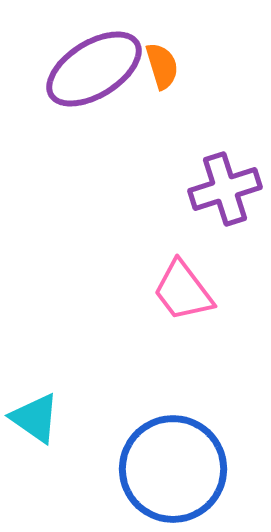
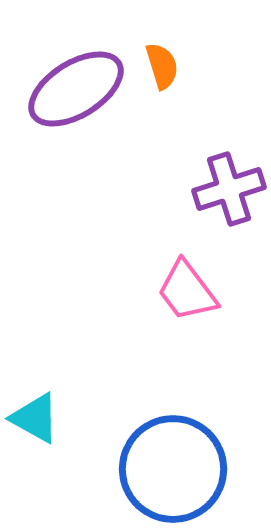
purple ellipse: moved 18 px left, 20 px down
purple cross: moved 4 px right
pink trapezoid: moved 4 px right
cyan triangle: rotated 6 degrees counterclockwise
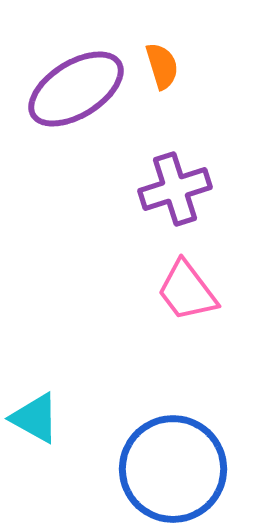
purple cross: moved 54 px left
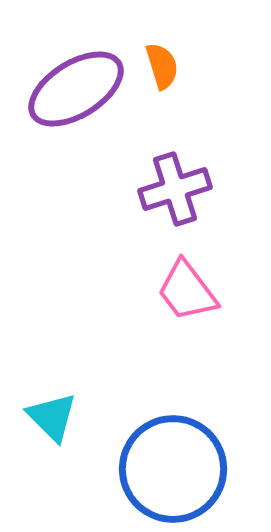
cyan triangle: moved 17 px right, 1 px up; rotated 16 degrees clockwise
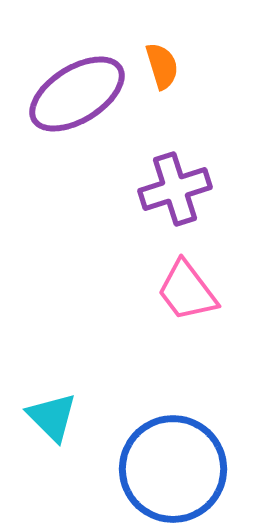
purple ellipse: moved 1 px right, 5 px down
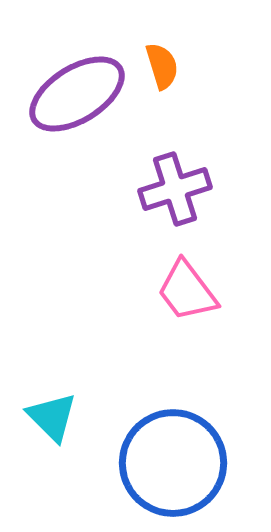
blue circle: moved 6 px up
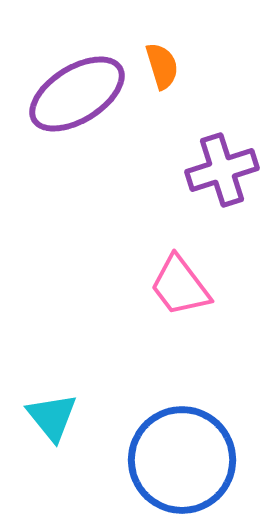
purple cross: moved 47 px right, 19 px up
pink trapezoid: moved 7 px left, 5 px up
cyan triangle: rotated 6 degrees clockwise
blue circle: moved 9 px right, 3 px up
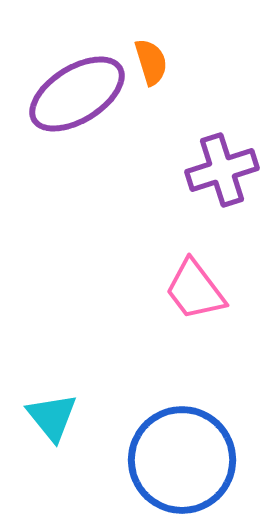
orange semicircle: moved 11 px left, 4 px up
pink trapezoid: moved 15 px right, 4 px down
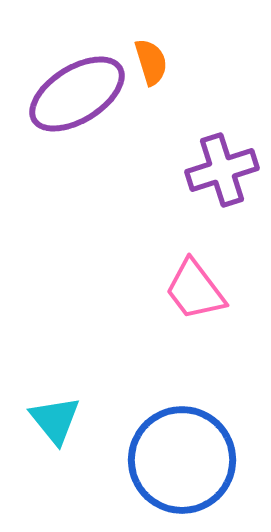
cyan triangle: moved 3 px right, 3 px down
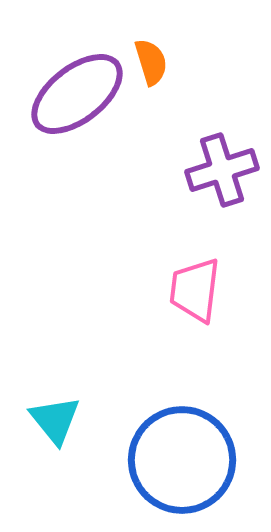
purple ellipse: rotated 6 degrees counterclockwise
pink trapezoid: rotated 44 degrees clockwise
